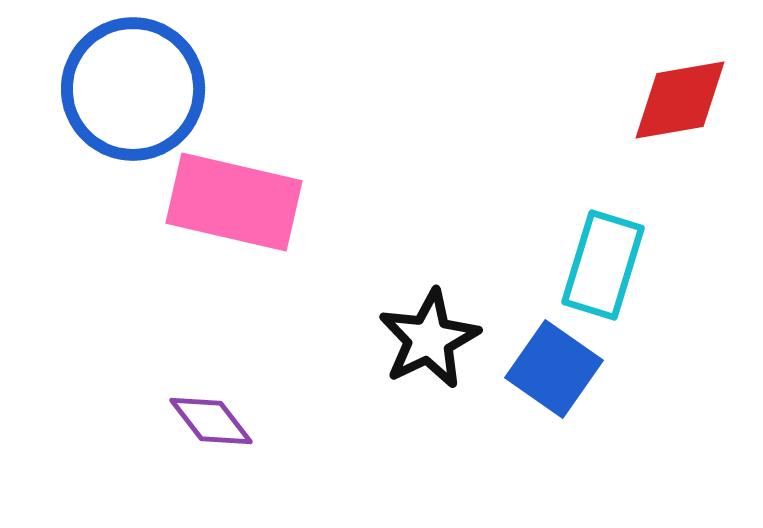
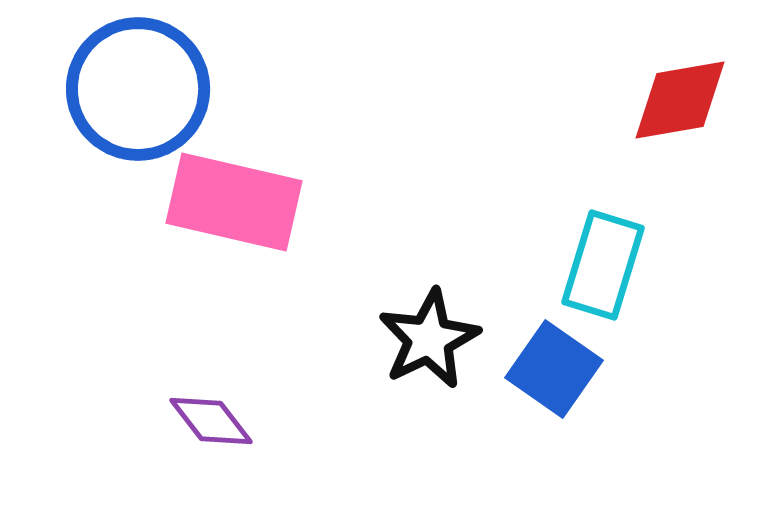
blue circle: moved 5 px right
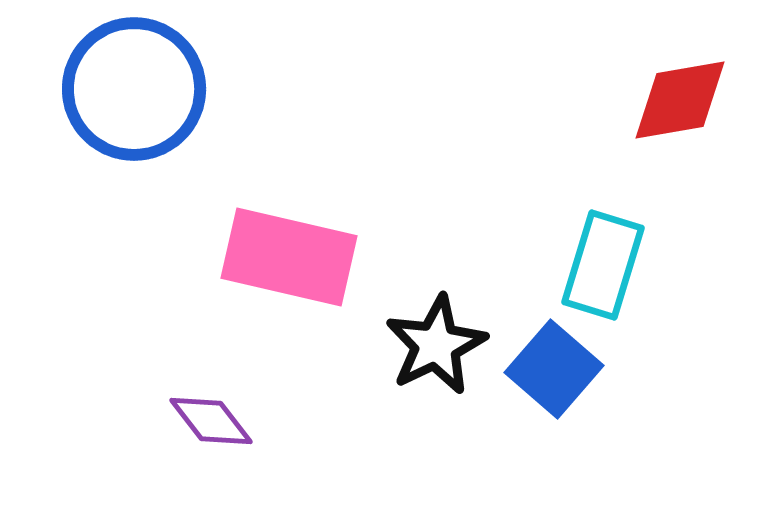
blue circle: moved 4 px left
pink rectangle: moved 55 px right, 55 px down
black star: moved 7 px right, 6 px down
blue square: rotated 6 degrees clockwise
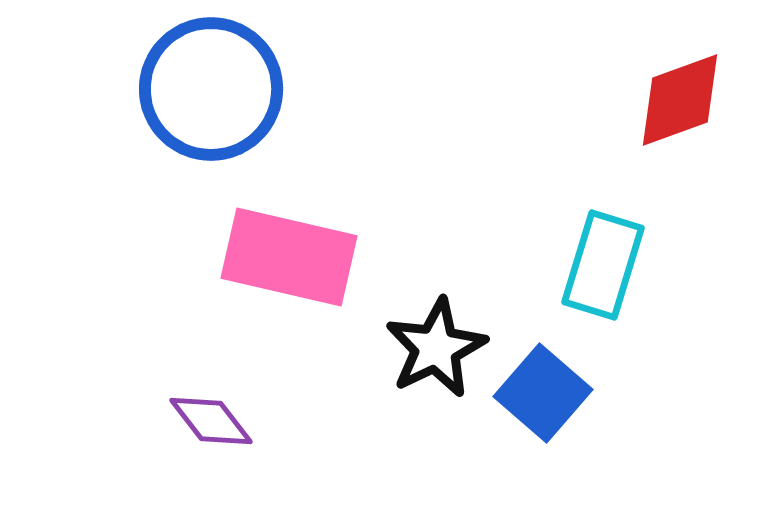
blue circle: moved 77 px right
red diamond: rotated 10 degrees counterclockwise
black star: moved 3 px down
blue square: moved 11 px left, 24 px down
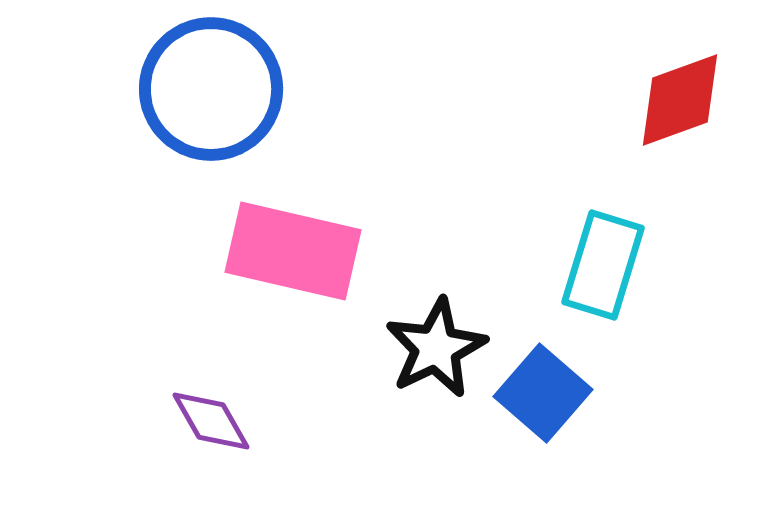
pink rectangle: moved 4 px right, 6 px up
purple diamond: rotated 8 degrees clockwise
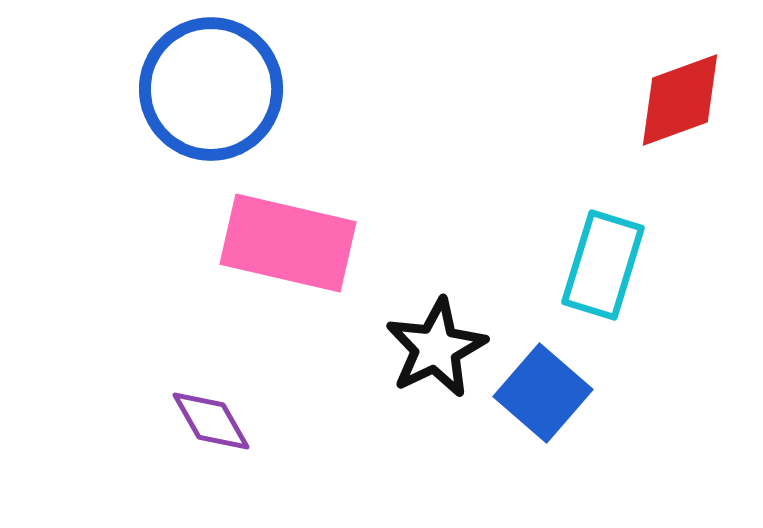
pink rectangle: moved 5 px left, 8 px up
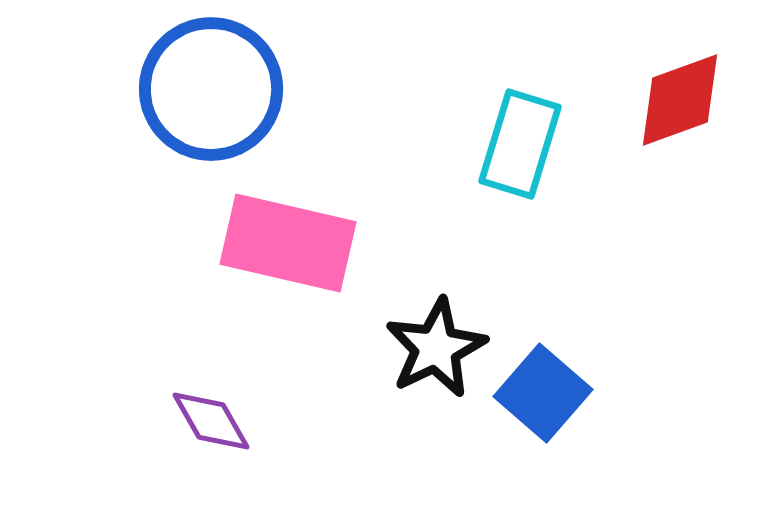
cyan rectangle: moved 83 px left, 121 px up
